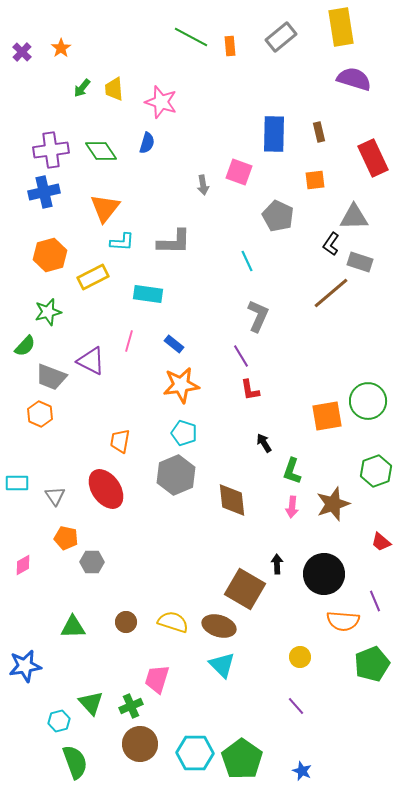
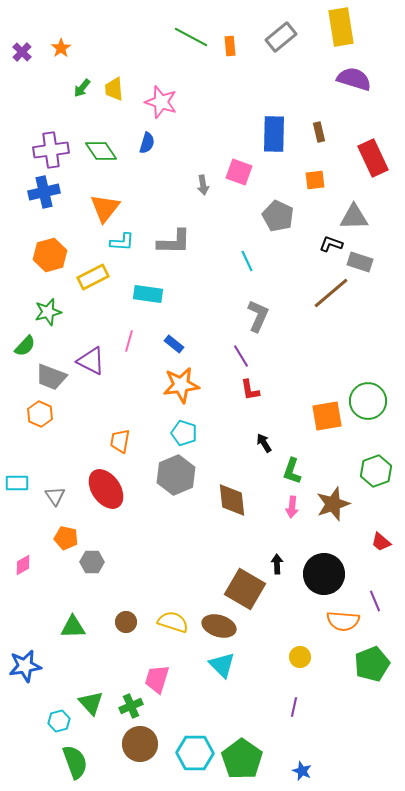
black L-shape at (331, 244): rotated 75 degrees clockwise
purple line at (296, 706): moved 2 px left, 1 px down; rotated 54 degrees clockwise
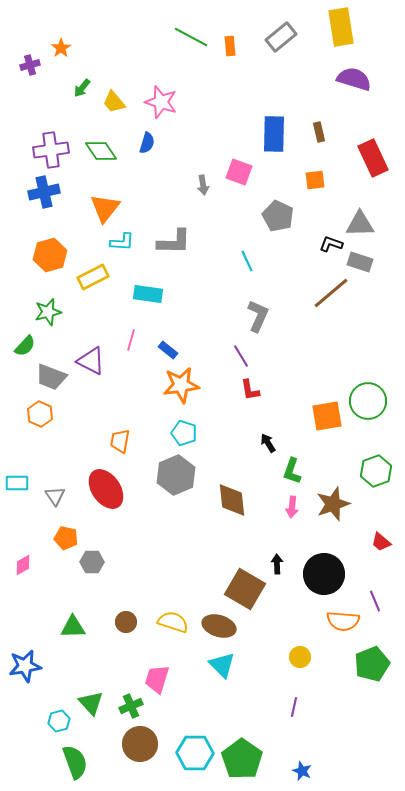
purple cross at (22, 52): moved 8 px right, 13 px down; rotated 30 degrees clockwise
yellow trapezoid at (114, 89): moved 13 px down; rotated 35 degrees counterclockwise
gray triangle at (354, 217): moved 6 px right, 7 px down
pink line at (129, 341): moved 2 px right, 1 px up
blue rectangle at (174, 344): moved 6 px left, 6 px down
black arrow at (264, 443): moved 4 px right
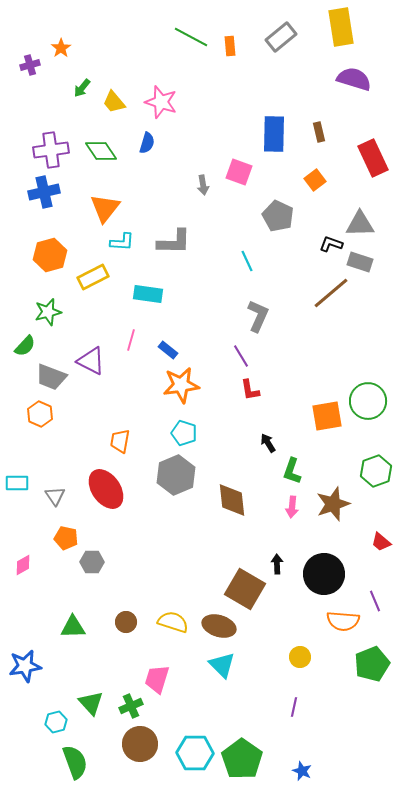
orange square at (315, 180): rotated 30 degrees counterclockwise
cyan hexagon at (59, 721): moved 3 px left, 1 px down
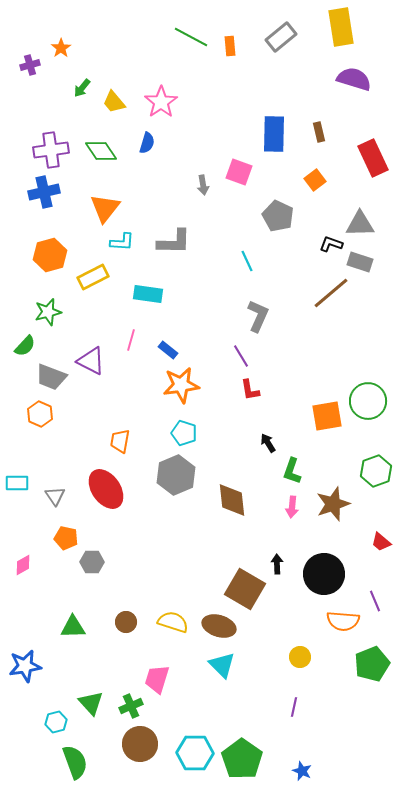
pink star at (161, 102): rotated 20 degrees clockwise
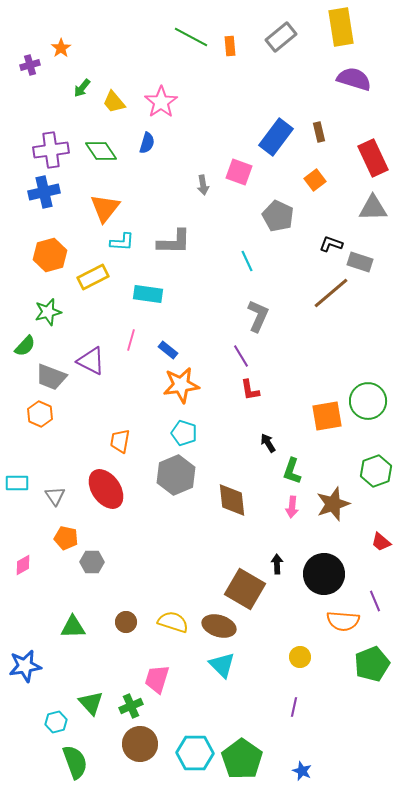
blue rectangle at (274, 134): moved 2 px right, 3 px down; rotated 36 degrees clockwise
gray triangle at (360, 224): moved 13 px right, 16 px up
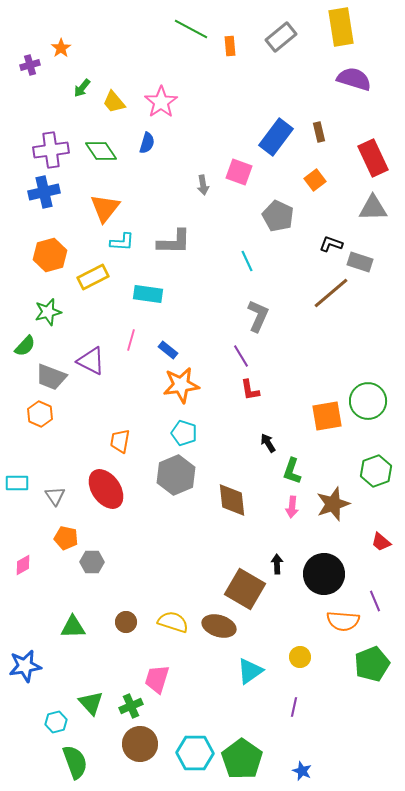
green line at (191, 37): moved 8 px up
cyan triangle at (222, 665): moved 28 px right, 6 px down; rotated 40 degrees clockwise
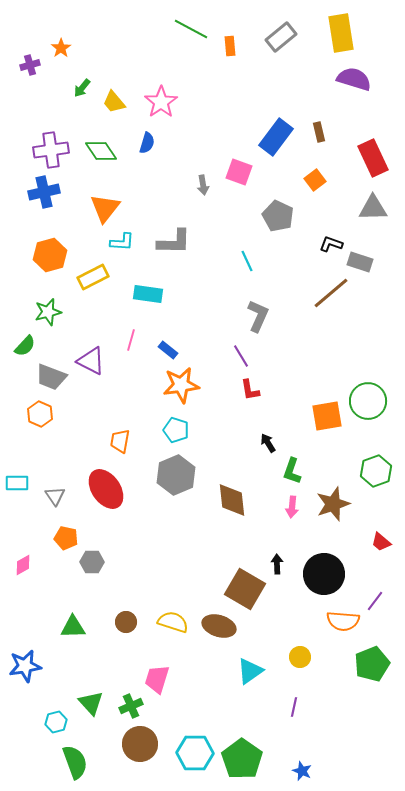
yellow rectangle at (341, 27): moved 6 px down
cyan pentagon at (184, 433): moved 8 px left, 3 px up
purple line at (375, 601): rotated 60 degrees clockwise
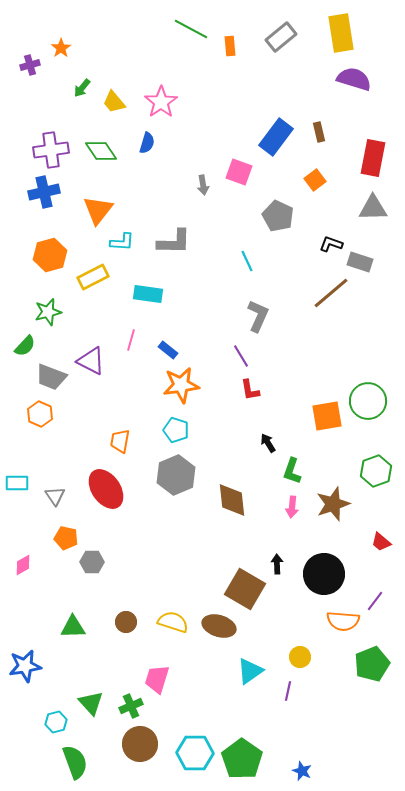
red rectangle at (373, 158): rotated 36 degrees clockwise
orange triangle at (105, 208): moved 7 px left, 2 px down
purple line at (294, 707): moved 6 px left, 16 px up
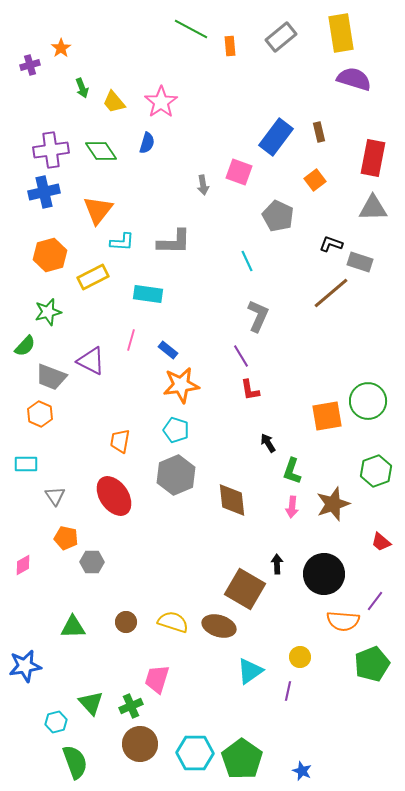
green arrow at (82, 88): rotated 60 degrees counterclockwise
cyan rectangle at (17, 483): moved 9 px right, 19 px up
red ellipse at (106, 489): moved 8 px right, 7 px down
